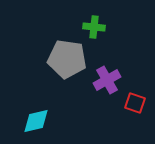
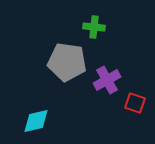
gray pentagon: moved 3 px down
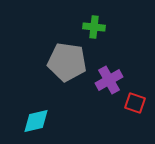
purple cross: moved 2 px right
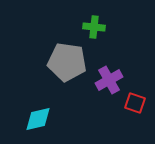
cyan diamond: moved 2 px right, 2 px up
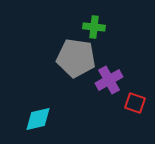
gray pentagon: moved 9 px right, 4 px up
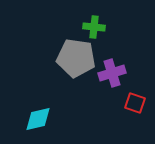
purple cross: moved 3 px right, 7 px up; rotated 12 degrees clockwise
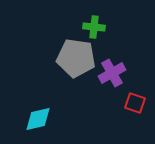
purple cross: rotated 12 degrees counterclockwise
